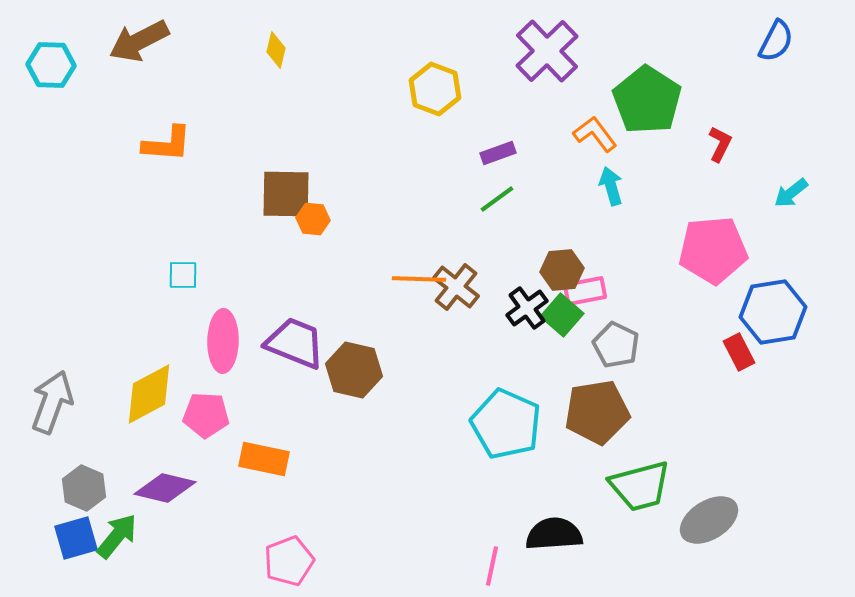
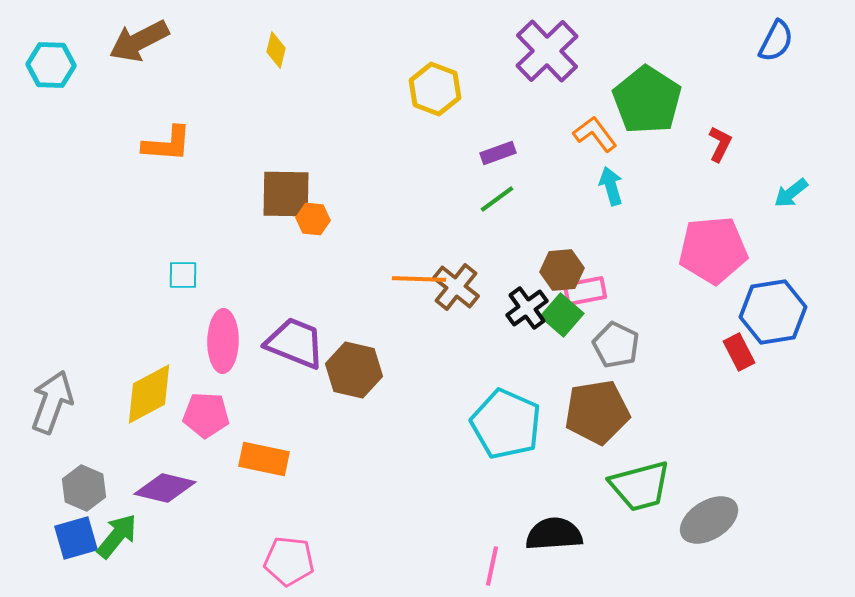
pink pentagon at (289, 561): rotated 27 degrees clockwise
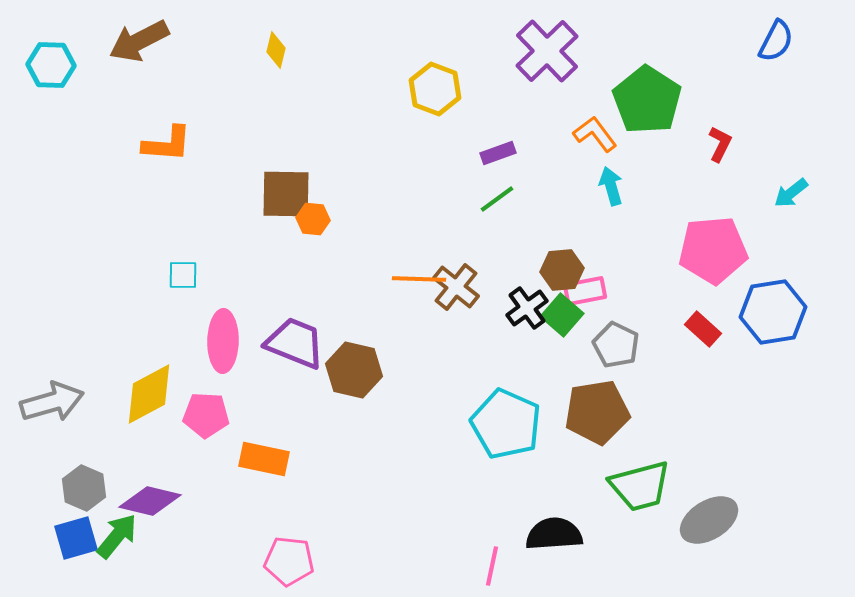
red rectangle at (739, 352): moved 36 px left, 23 px up; rotated 21 degrees counterclockwise
gray arrow at (52, 402): rotated 54 degrees clockwise
purple diamond at (165, 488): moved 15 px left, 13 px down
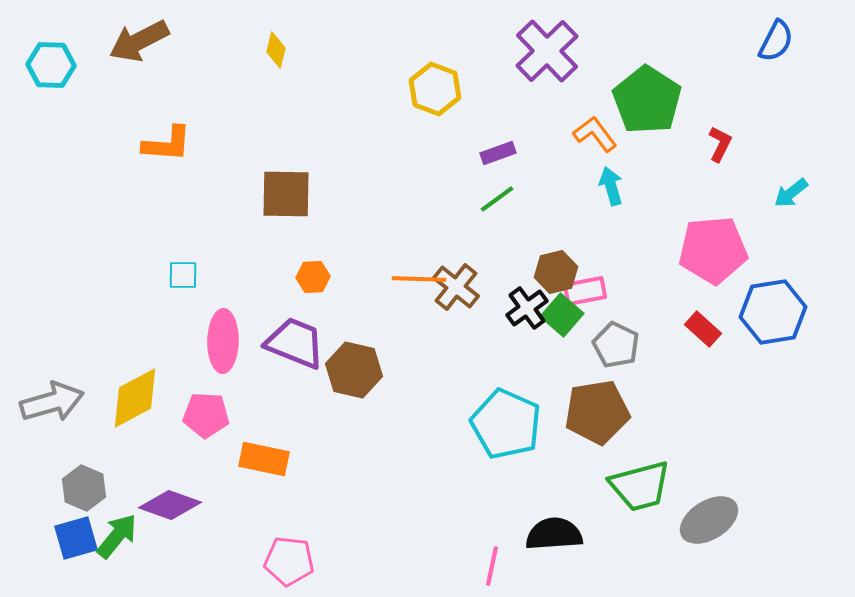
orange hexagon at (313, 219): moved 58 px down; rotated 8 degrees counterclockwise
brown hexagon at (562, 270): moved 6 px left, 2 px down; rotated 9 degrees counterclockwise
yellow diamond at (149, 394): moved 14 px left, 4 px down
purple diamond at (150, 501): moved 20 px right, 4 px down; rotated 6 degrees clockwise
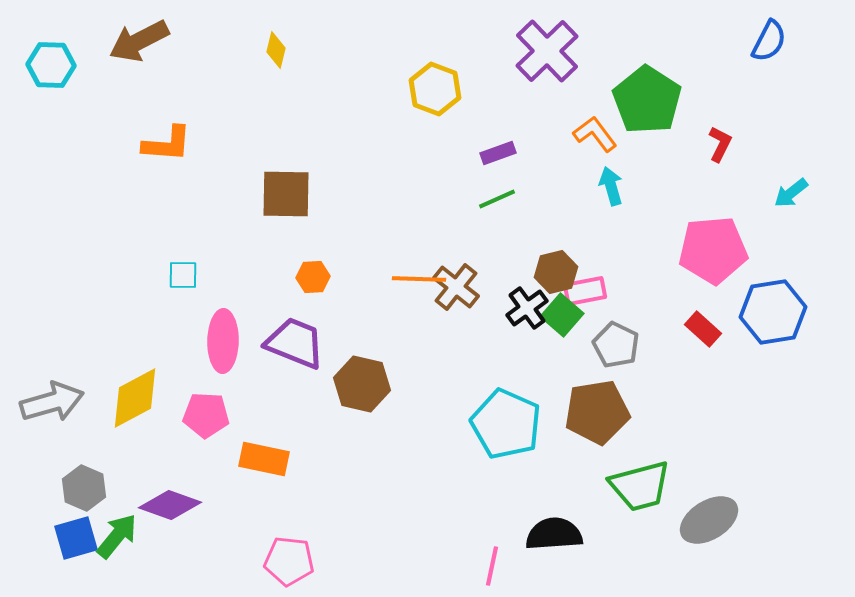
blue semicircle at (776, 41): moved 7 px left
green line at (497, 199): rotated 12 degrees clockwise
brown hexagon at (354, 370): moved 8 px right, 14 px down
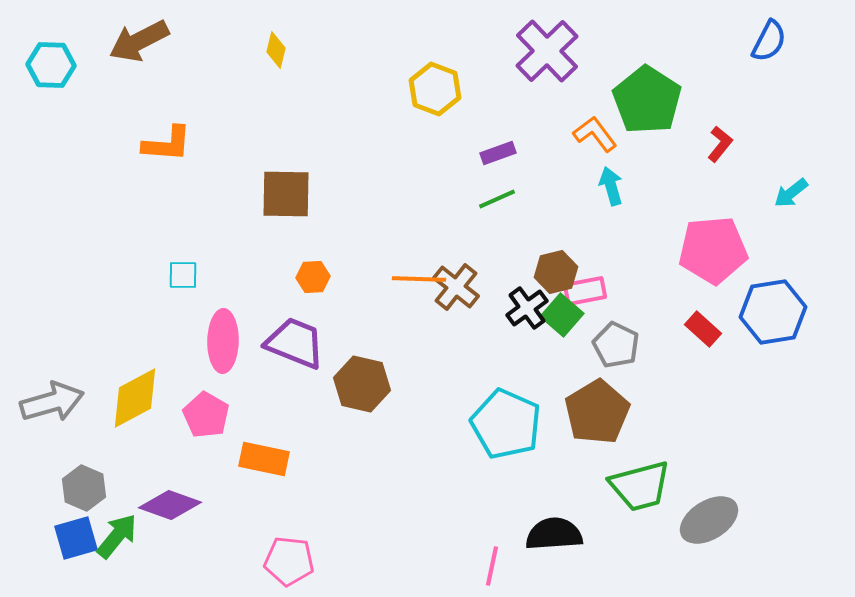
red L-shape at (720, 144): rotated 12 degrees clockwise
brown pentagon at (597, 412): rotated 22 degrees counterclockwise
pink pentagon at (206, 415): rotated 27 degrees clockwise
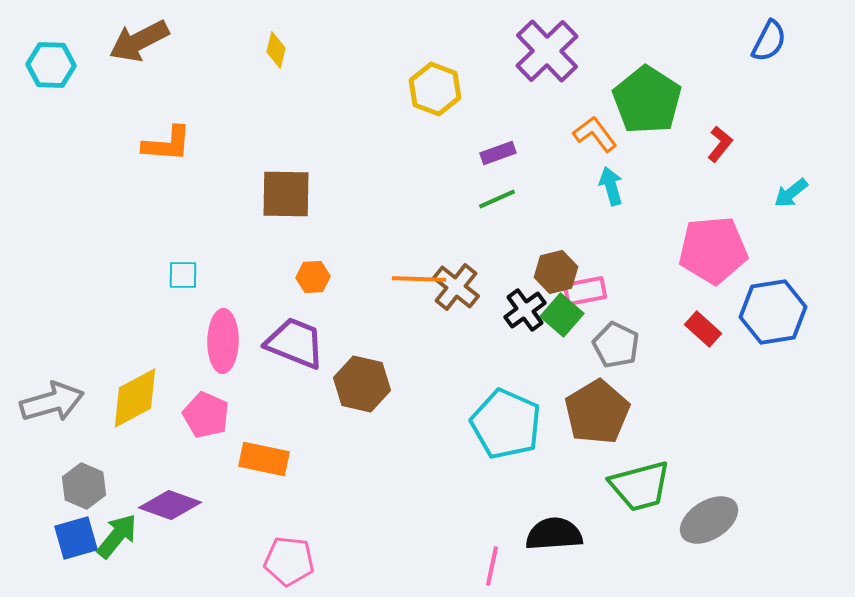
black cross at (527, 308): moved 2 px left, 2 px down
pink pentagon at (206, 415): rotated 6 degrees counterclockwise
gray hexagon at (84, 488): moved 2 px up
